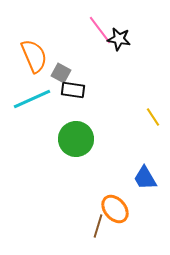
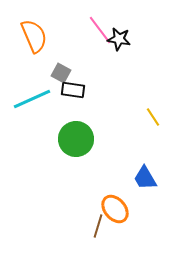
orange semicircle: moved 20 px up
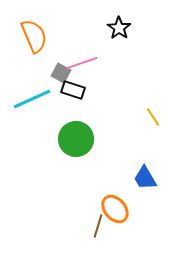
pink line: moved 18 px left, 33 px down; rotated 72 degrees counterclockwise
black star: moved 11 px up; rotated 25 degrees clockwise
black rectangle: rotated 10 degrees clockwise
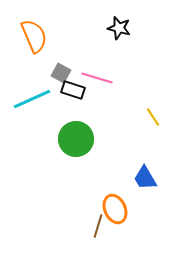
black star: rotated 20 degrees counterclockwise
pink line: moved 15 px right, 15 px down; rotated 36 degrees clockwise
orange ellipse: rotated 16 degrees clockwise
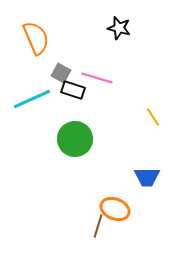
orange semicircle: moved 2 px right, 2 px down
green circle: moved 1 px left
blue trapezoid: moved 2 px right, 1 px up; rotated 60 degrees counterclockwise
orange ellipse: rotated 44 degrees counterclockwise
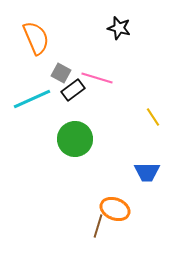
black rectangle: rotated 55 degrees counterclockwise
blue trapezoid: moved 5 px up
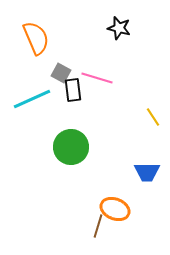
black rectangle: rotated 60 degrees counterclockwise
green circle: moved 4 px left, 8 px down
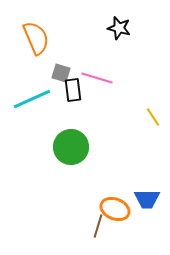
gray square: rotated 12 degrees counterclockwise
blue trapezoid: moved 27 px down
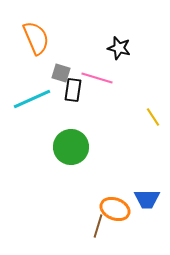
black star: moved 20 px down
black rectangle: rotated 15 degrees clockwise
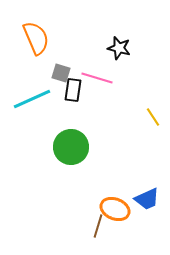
blue trapezoid: rotated 24 degrees counterclockwise
